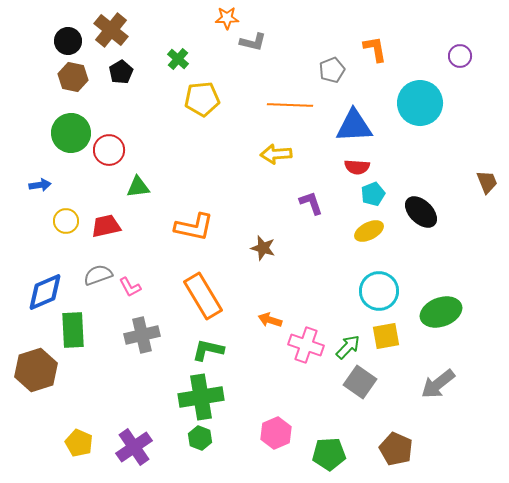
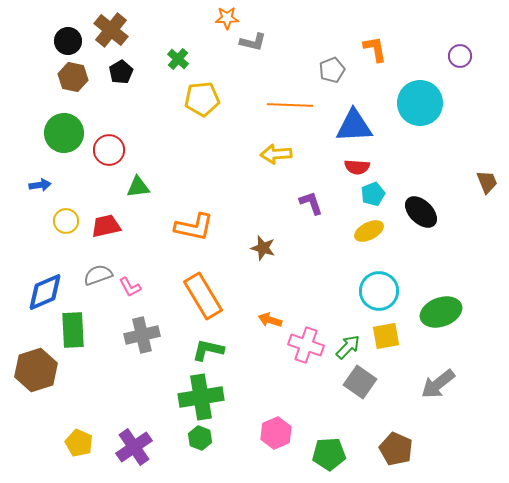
green circle at (71, 133): moved 7 px left
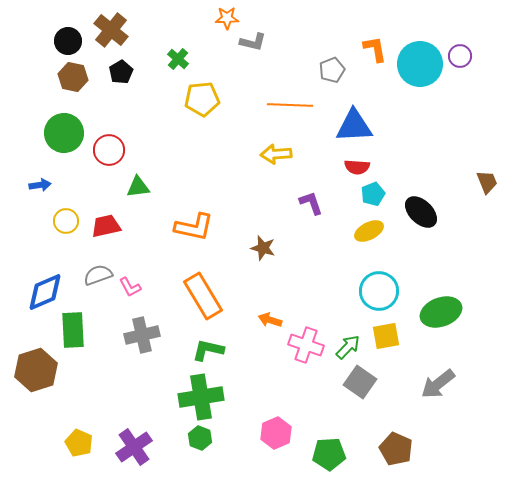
cyan circle at (420, 103): moved 39 px up
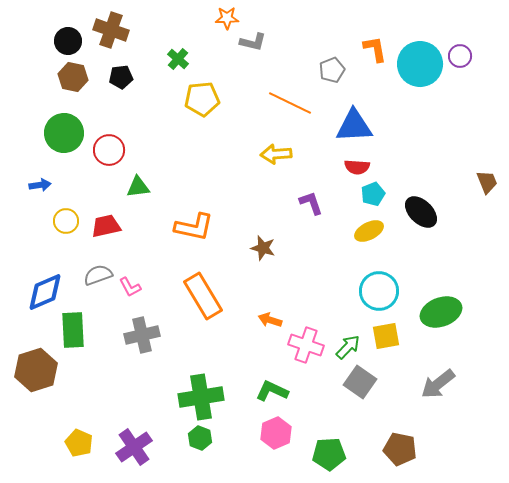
brown cross at (111, 30): rotated 20 degrees counterclockwise
black pentagon at (121, 72): moved 5 px down; rotated 25 degrees clockwise
orange line at (290, 105): moved 2 px up; rotated 24 degrees clockwise
green L-shape at (208, 350): moved 64 px right, 41 px down; rotated 12 degrees clockwise
brown pentagon at (396, 449): moved 4 px right; rotated 12 degrees counterclockwise
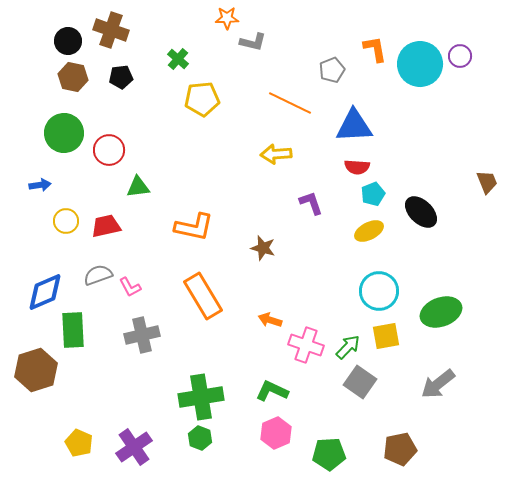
brown pentagon at (400, 449): rotated 24 degrees counterclockwise
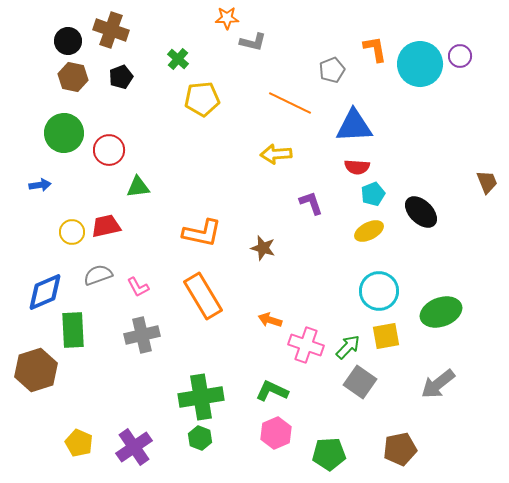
black pentagon at (121, 77): rotated 15 degrees counterclockwise
yellow circle at (66, 221): moved 6 px right, 11 px down
orange L-shape at (194, 227): moved 8 px right, 6 px down
pink L-shape at (130, 287): moved 8 px right
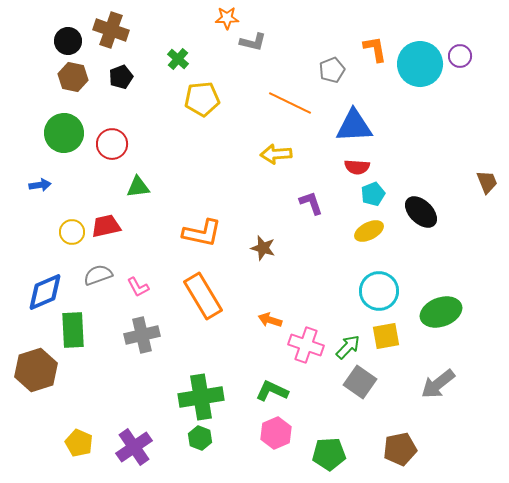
red circle at (109, 150): moved 3 px right, 6 px up
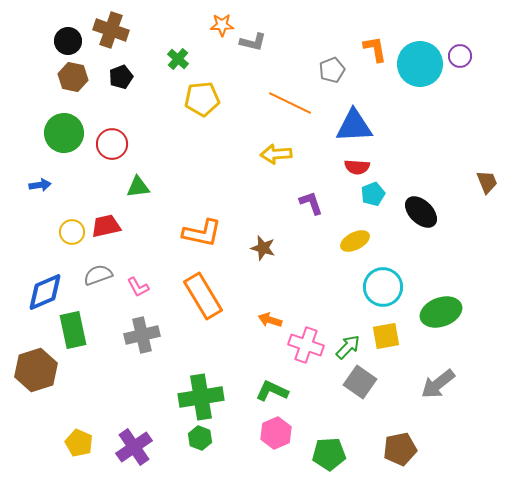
orange star at (227, 18): moved 5 px left, 7 px down
yellow ellipse at (369, 231): moved 14 px left, 10 px down
cyan circle at (379, 291): moved 4 px right, 4 px up
green rectangle at (73, 330): rotated 9 degrees counterclockwise
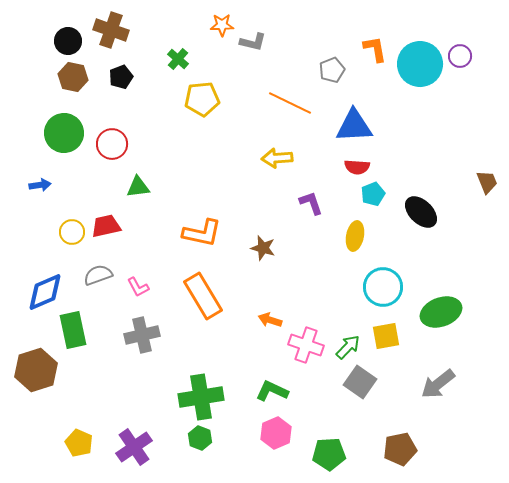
yellow arrow at (276, 154): moved 1 px right, 4 px down
yellow ellipse at (355, 241): moved 5 px up; rotated 52 degrees counterclockwise
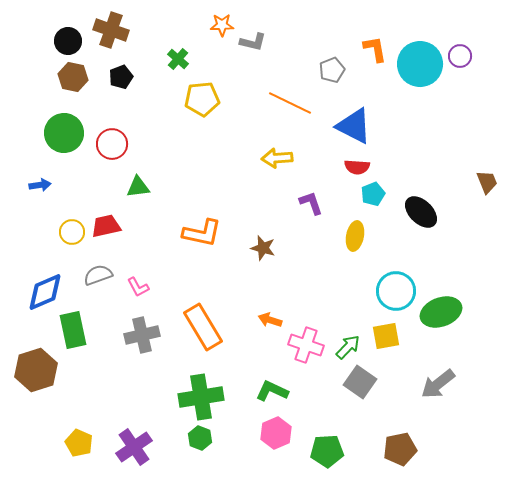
blue triangle at (354, 126): rotated 30 degrees clockwise
cyan circle at (383, 287): moved 13 px right, 4 px down
orange rectangle at (203, 296): moved 31 px down
green pentagon at (329, 454): moved 2 px left, 3 px up
